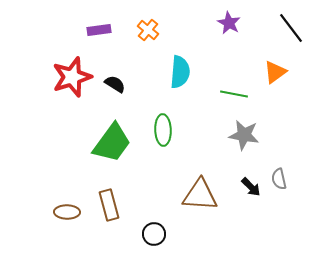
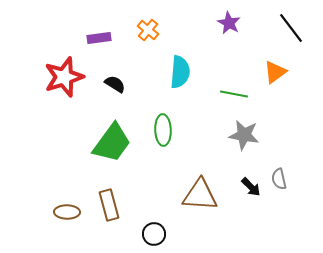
purple rectangle: moved 8 px down
red star: moved 8 px left
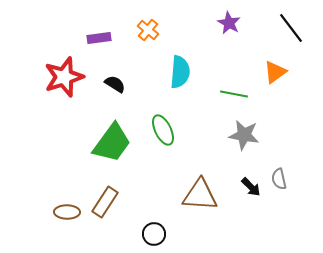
green ellipse: rotated 24 degrees counterclockwise
brown rectangle: moved 4 px left, 3 px up; rotated 48 degrees clockwise
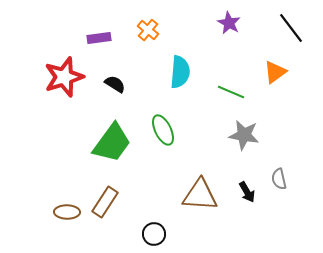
green line: moved 3 px left, 2 px up; rotated 12 degrees clockwise
black arrow: moved 4 px left, 5 px down; rotated 15 degrees clockwise
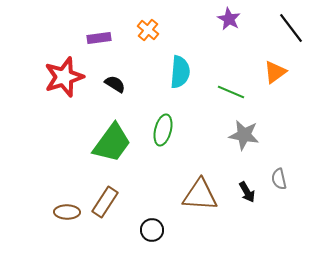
purple star: moved 4 px up
green ellipse: rotated 40 degrees clockwise
black circle: moved 2 px left, 4 px up
